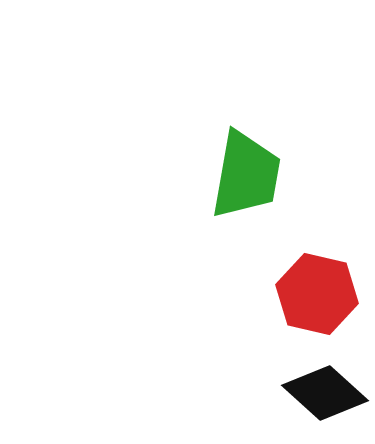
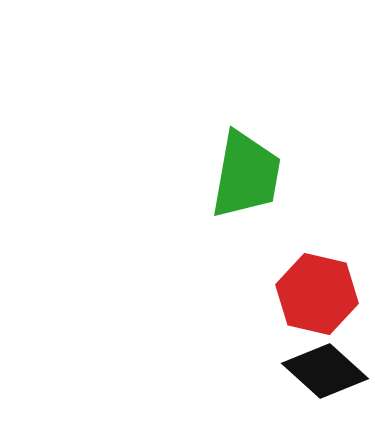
black diamond: moved 22 px up
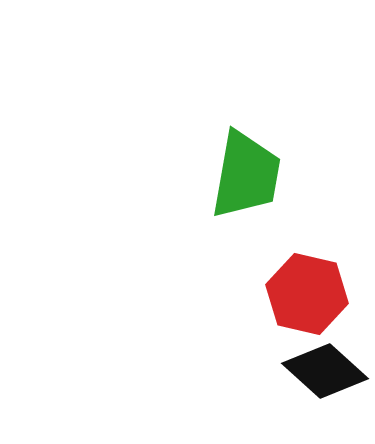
red hexagon: moved 10 px left
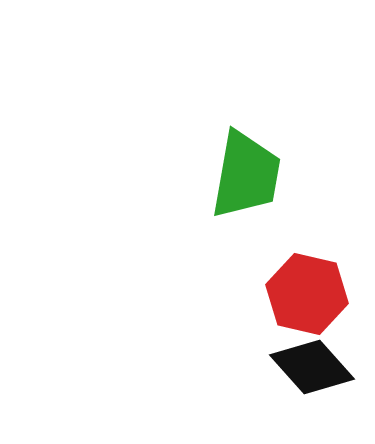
black diamond: moved 13 px left, 4 px up; rotated 6 degrees clockwise
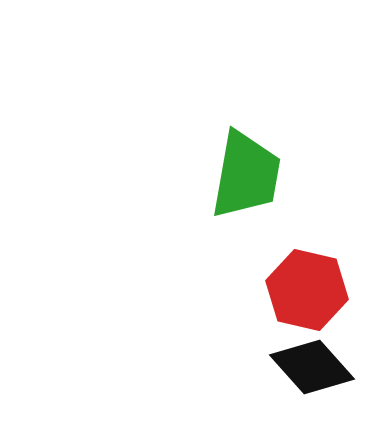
red hexagon: moved 4 px up
